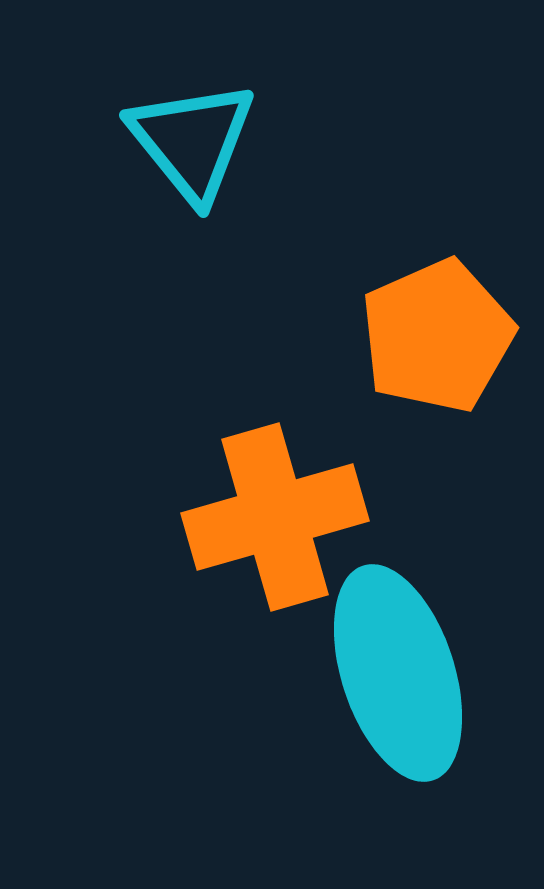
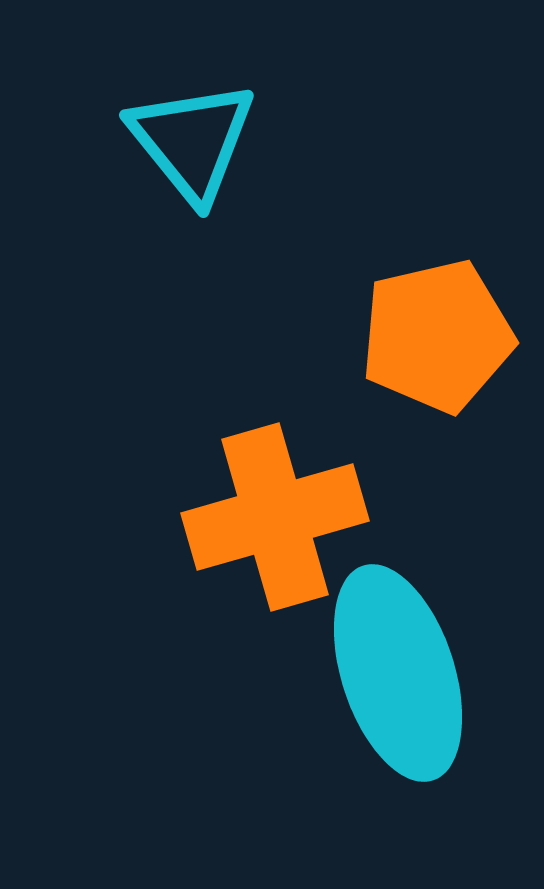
orange pentagon: rotated 11 degrees clockwise
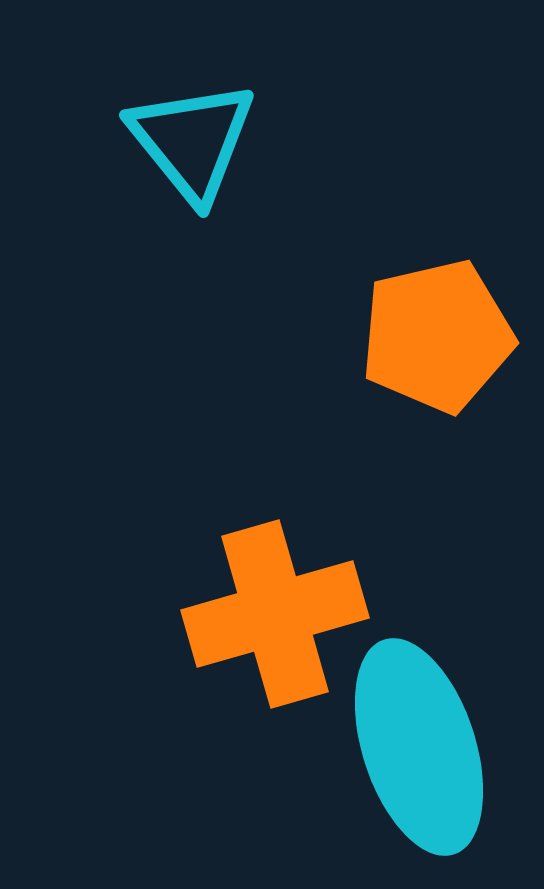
orange cross: moved 97 px down
cyan ellipse: moved 21 px right, 74 px down
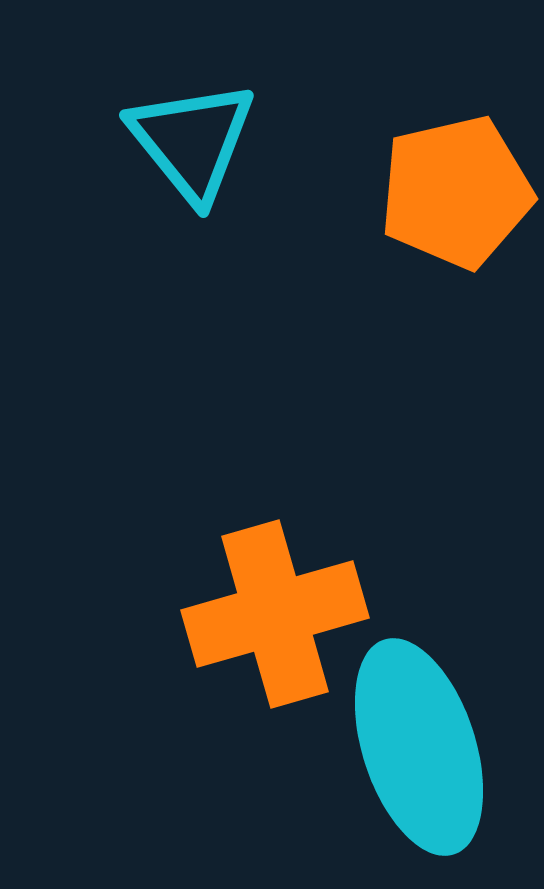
orange pentagon: moved 19 px right, 144 px up
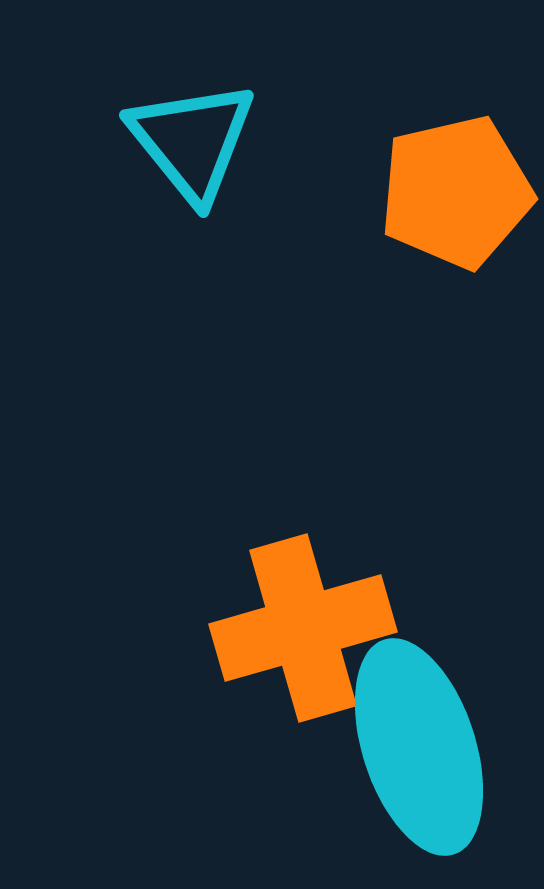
orange cross: moved 28 px right, 14 px down
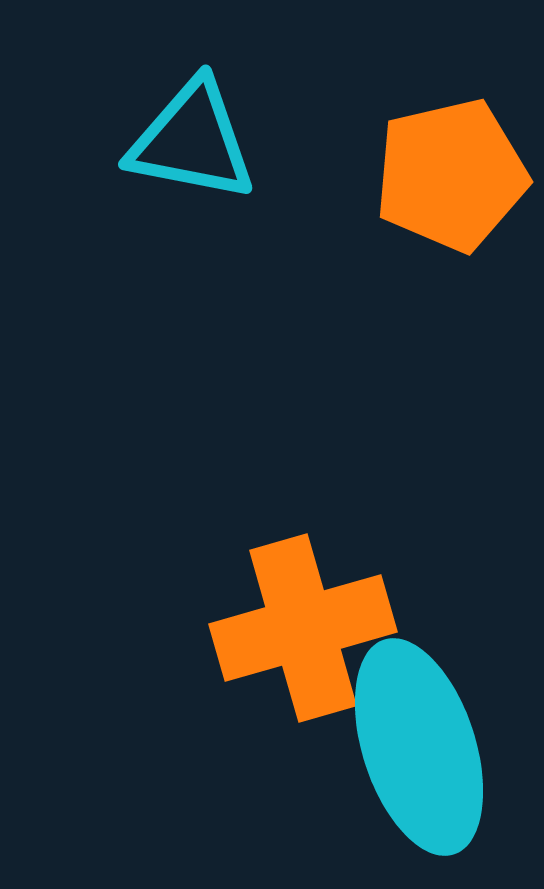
cyan triangle: rotated 40 degrees counterclockwise
orange pentagon: moved 5 px left, 17 px up
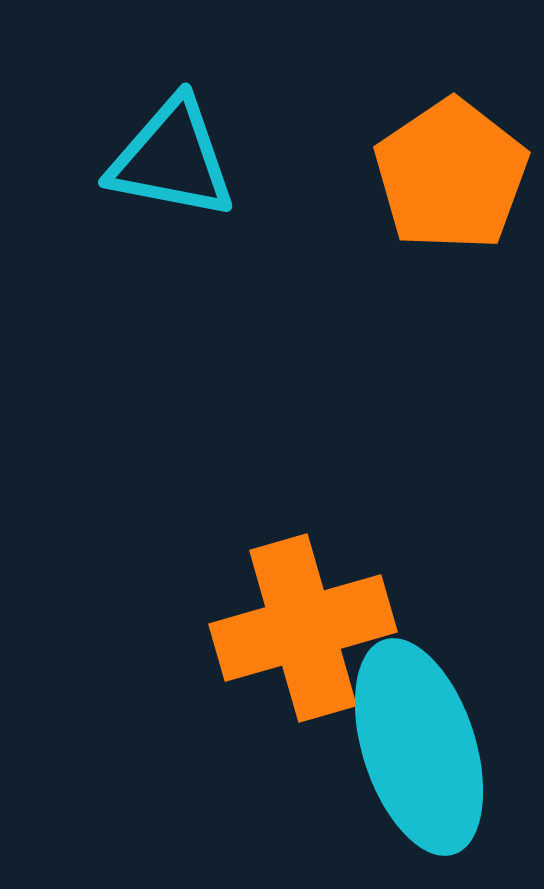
cyan triangle: moved 20 px left, 18 px down
orange pentagon: rotated 21 degrees counterclockwise
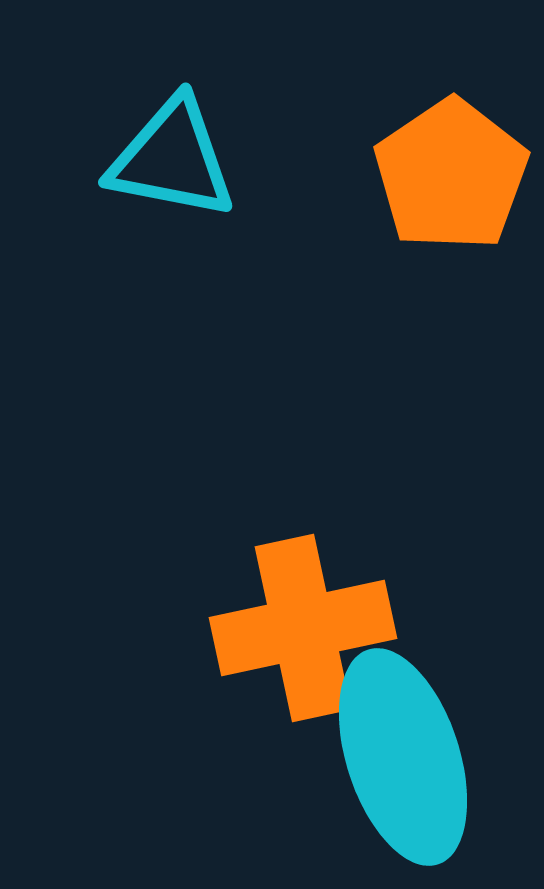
orange cross: rotated 4 degrees clockwise
cyan ellipse: moved 16 px left, 10 px down
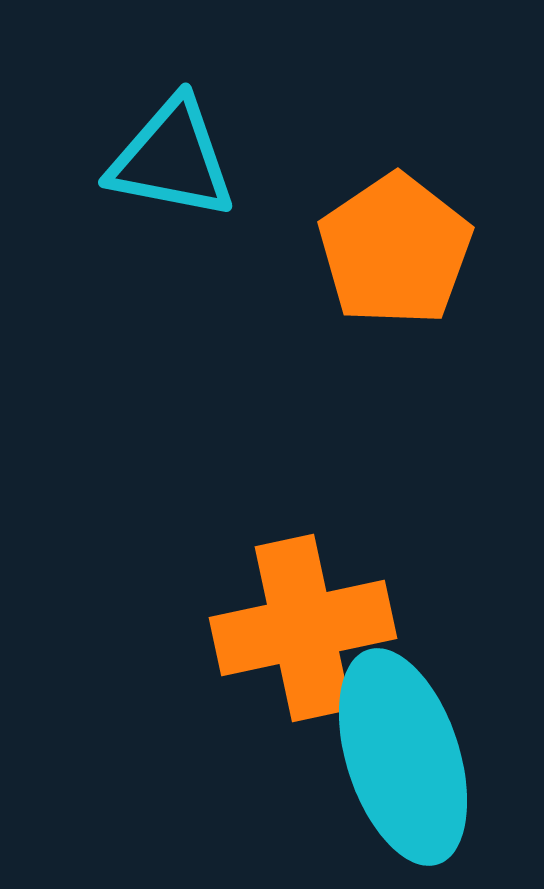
orange pentagon: moved 56 px left, 75 px down
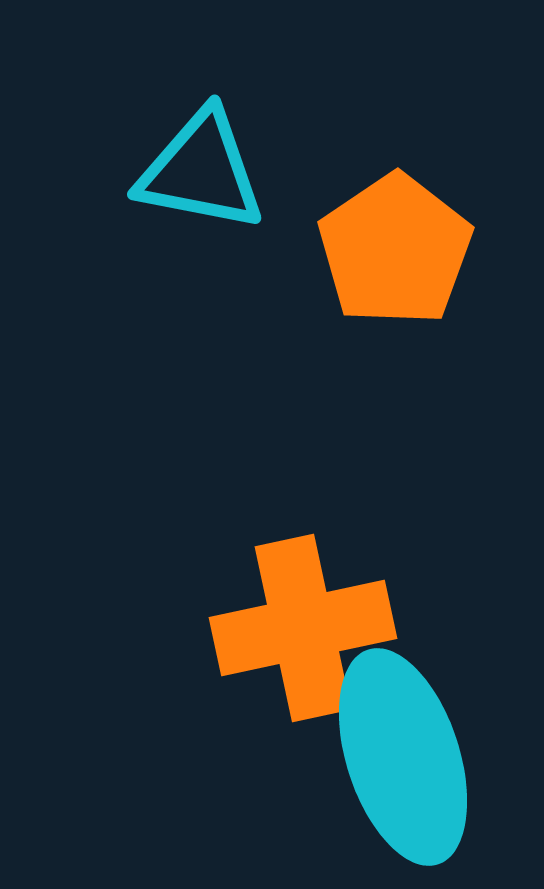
cyan triangle: moved 29 px right, 12 px down
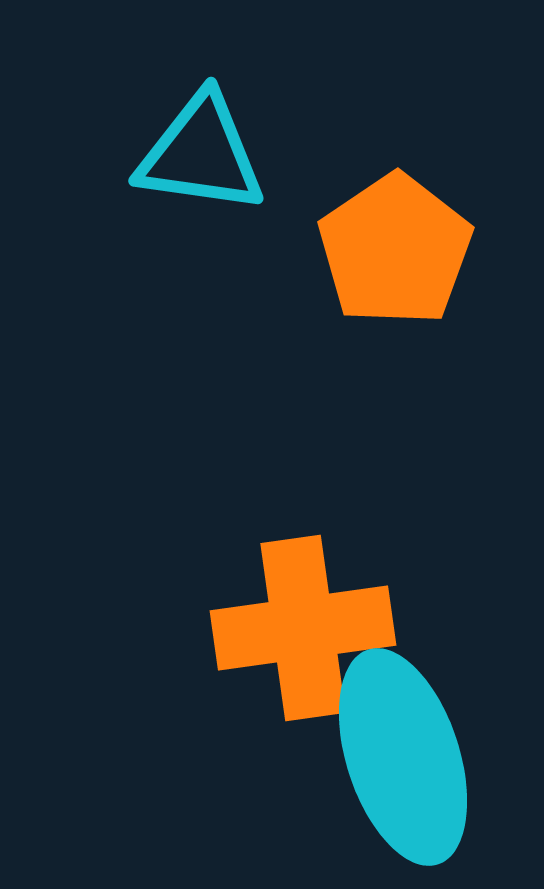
cyan triangle: moved 17 px up; rotated 3 degrees counterclockwise
orange cross: rotated 4 degrees clockwise
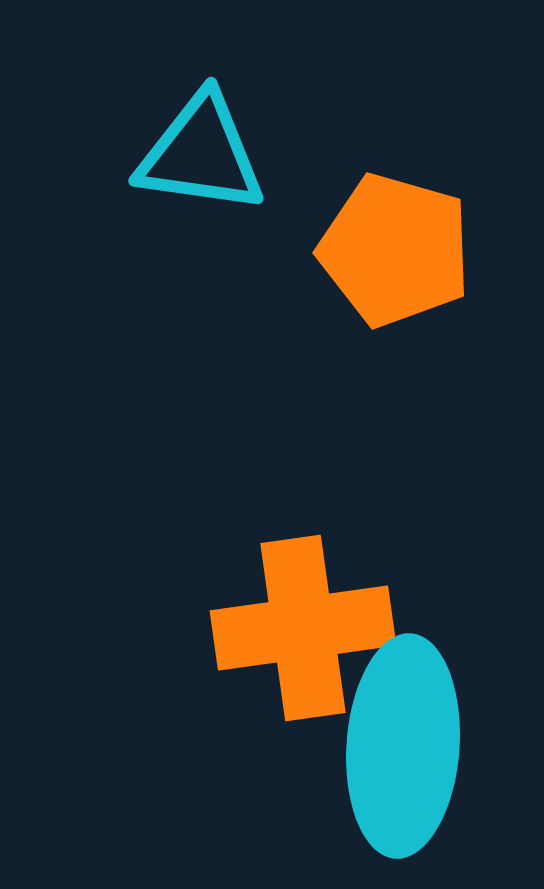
orange pentagon: rotated 22 degrees counterclockwise
cyan ellipse: moved 11 px up; rotated 22 degrees clockwise
